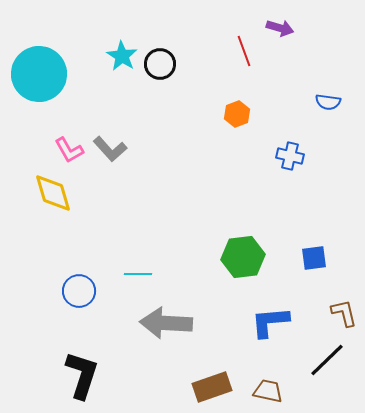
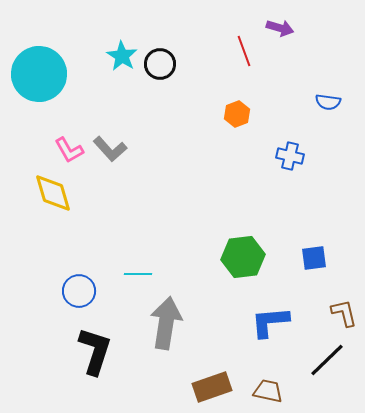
gray arrow: rotated 96 degrees clockwise
black L-shape: moved 13 px right, 24 px up
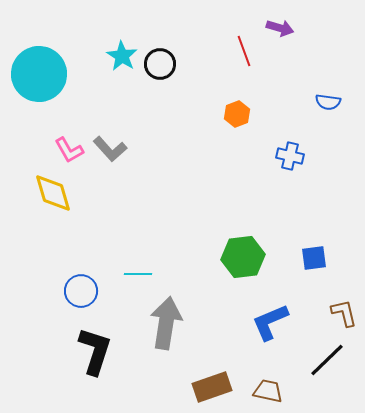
blue circle: moved 2 px right
blue L-shape: rotated 18 degrees counterclockwise
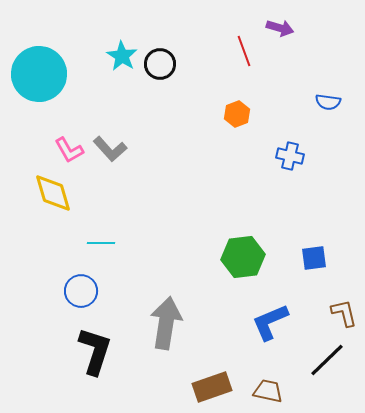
cyan line: moved 37 px left, 31 px up
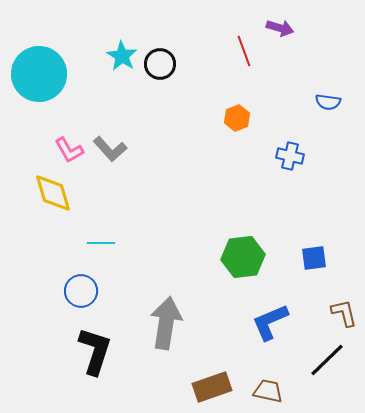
orange hexagon: moved 4 px down
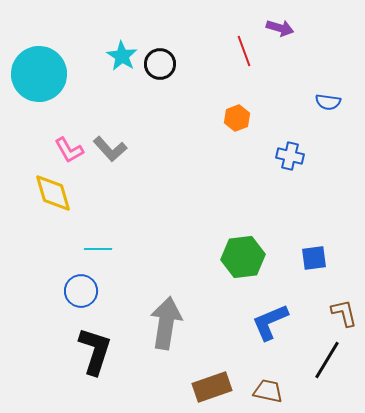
cyan line: moved 3 px left, 6 px down
black line: rotated 15 degrees counterclockwise
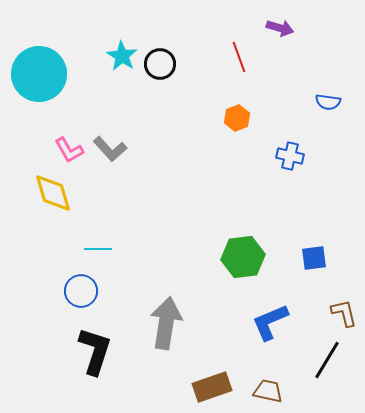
red line: moved 5 px left, 6 px down
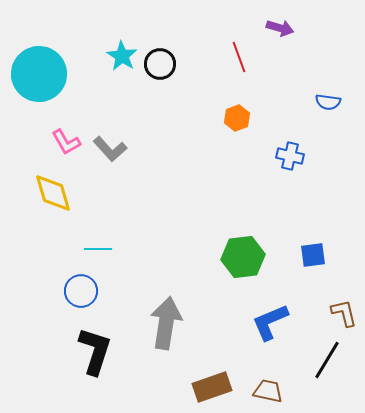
pink L-shape: moved 3 px left, 8 px up
blue square: moved 1 px left, 3 px up
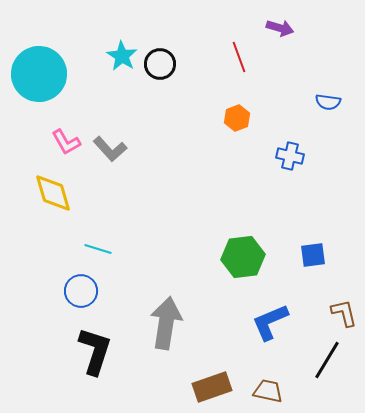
cyan line: rotated 16 degrees clockwise
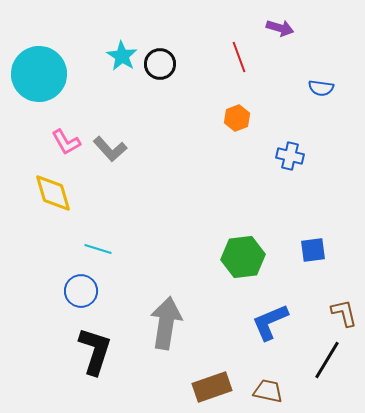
blue semicircle: moved 7 px left, 14 px up
blue square: moved 5 px up
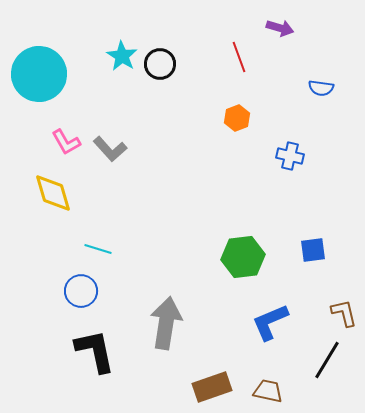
black L-shape: rotated 30 degrees counterclockwise
